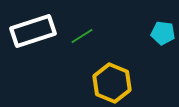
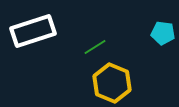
green line: moved 13 px right, 11 px down
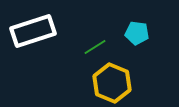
cyan pentagon: moved 26 px left
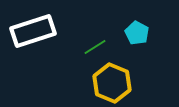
cyan pentagon: rotated 20 degrees clockwise
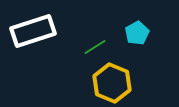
cyan pentagon: rotated 15 degrees clockwise
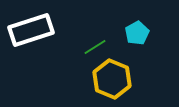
white rectangle: moved 2 px left, 1 px up
yellow hexagon: moved 4 px up
